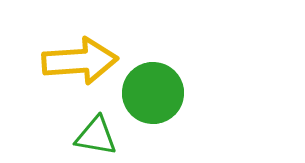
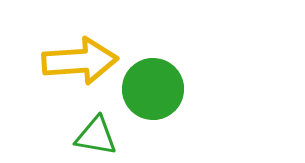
green circle: moved 4 px up
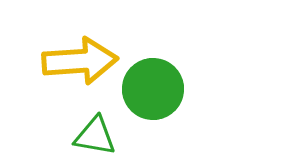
green triangle: moved 1 px left
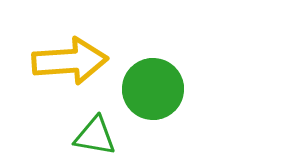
yellow arrow: moved 10 px left
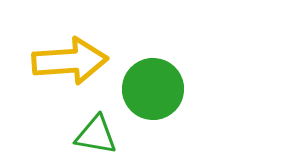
green triangle: moved 1 px right, 1 px up
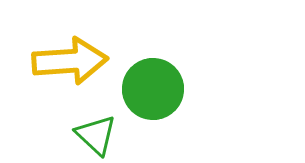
green triangle: rotated 33 degrees clockwise
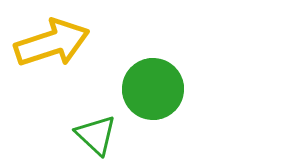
yellow arrow: moved 18 px left, 18 px up; rotated 14 degrees counterclockwise
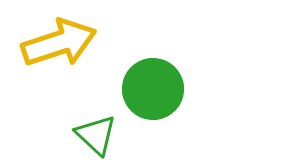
yellow arrow: moved 7 px right
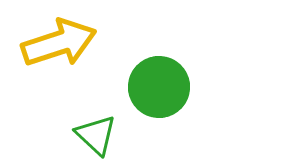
green circle: moved 6 px right, 2 px up
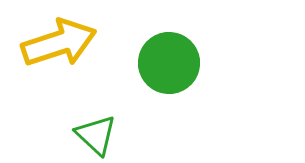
green circle: moved 10 px right, 24 px up
